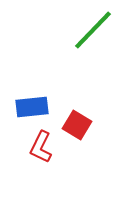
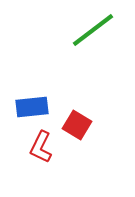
green line: rotated 9 degrees clockwise
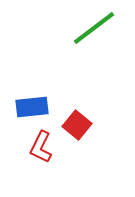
green line: moved 1 px right, 2 px up
red square: rotated 8 degrees clockwise
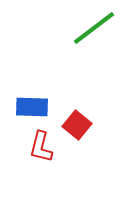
blue rectangle: rotated 8 degrees clockwise
red L-shape: rotated 12 degrees counterclockwise
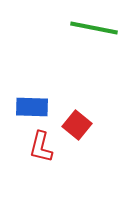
green line: rotated 48 degrees clockwise
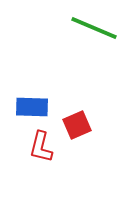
green line: rotated 12 degrees clockwise
red square: rotated 28 degrees clockwise
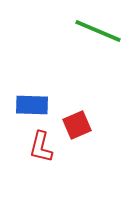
green line: moved 4 px right, 3 px down
blue rectangle: moved 2 px up
